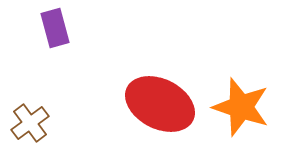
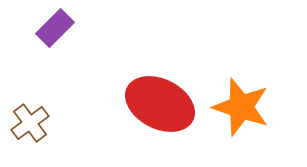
purple rectangle: rotated 60 degrees clockwise
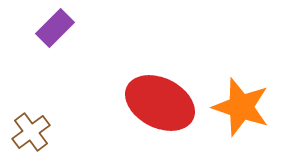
red ellipse: moved 1 px up
brown cross: moved 1 px right, 9 px down
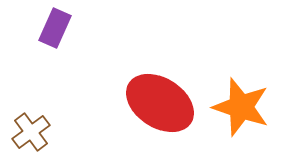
purple rectangle: rotated 21 degrees counterclockwise
red ellipse: rotated 6 degrees clockwise
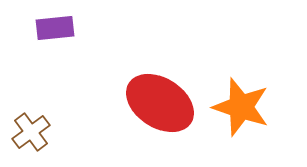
purple rectangle: rotated 60 degrees clockwise
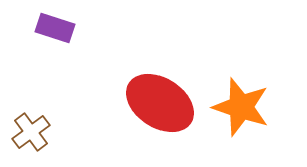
purple rectangle: rotated 24 degrees clockwise
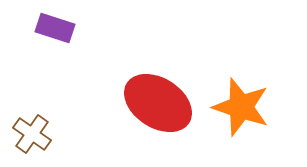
red ellipse: moved 2 px left
brown cross: moved 1 px right, 2 px down; rotated 18 degrees counterclockwise
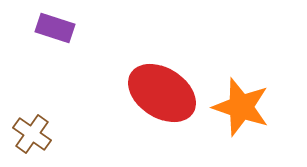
red ellipse: moved 4 px right, 10 px up
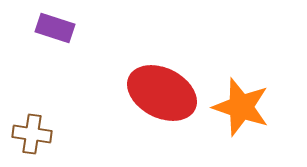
red ellipse: rotated 6 degrees counterclockwise
brown cross: rotated 27 degrees counterclockwise
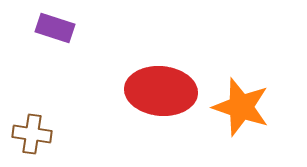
red ellipse: moved 1 px left, 2 px up; rotated 22 degrees counterclockwise
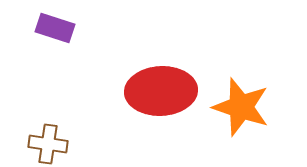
red ellipse: rotated 8 degrees counterclockwise
brown cross: moved 16 px right, 10 px down
